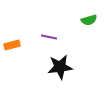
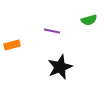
purple line: moved 3 px right, 6 px up
black star: rotated 15 degrees counterclockwise
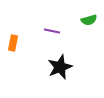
orange rectangle: moved 1 px right, 2 px up; rotated 63 degrees counterclockwise
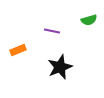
orange rectangle: moved 5 px right, 7 px down; rotated 56 degrees clockwise
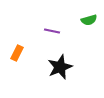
orange rectangle: moved 1 px left, 3 px down; rotated 42 degrees counterclockwise
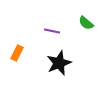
green semicircle: moved 3 px left, 3 px down; rotated 56 degrees clockwise
black star: moved 1 px left, 4 px up
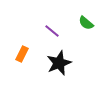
purple line: rotated 28 degrees clockwise
orange rectangle: moved 5 px right, 1 px down
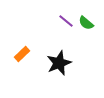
purple line: moved 14 px right, 10 px up
orange rectangle: rotated 21 degrees clockwise
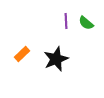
purple line: rotated 49 degrees clockwise
black star: moved 3 px left, 4 px up
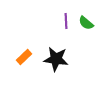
orange rectangle: moved 2 px right, 3 px down
black star: rotated 30 degrees clockwise
